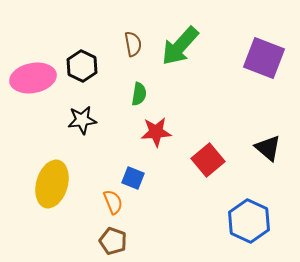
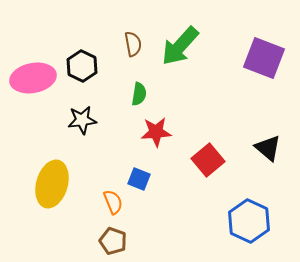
blue square: moved 6 px right, 1 px down
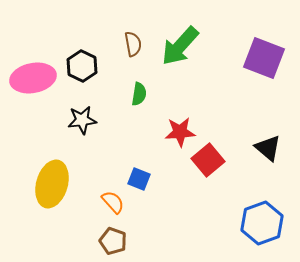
red star: moved 24 px right
orange semicircle: rotated 20 degrees counterclockwise
blue hexagon: moved 13 px right, 2 px down; rotated 15 degrees clockwise
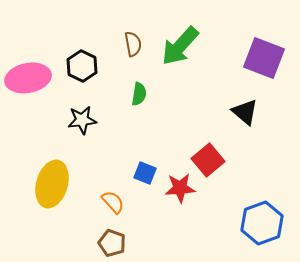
pink ellipse: moved 5 px left
red star: moved 56 px down
black triangle: moved 23 px left, 36 px up
blue square: moved 6 px right, 6 px up
brown pentagon: moved 1 px left, 2 px down
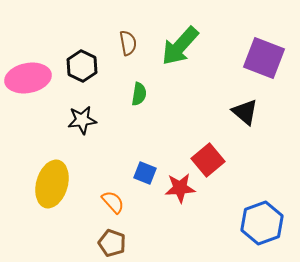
brown semicircle: moved 5 px left, 1 px up
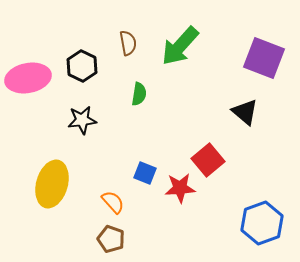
brown pentagon: moved 1 px left, 4 px up
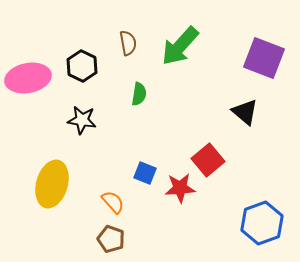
black star: rotated 16 degrees clockwise
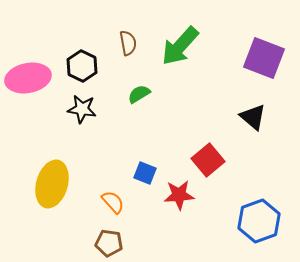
green semicircle: rotated 130 degrees counterclockwise
black triangle: moved 8 px right, 5 px down
black star: moved 11 px up
red star: moved 1 px left, 7 px down
blue hexagon: moved 3 px left, 2 px up
brown pentagon: moved 2 px left, 4 px down; rotated 12 degrees counterclockwise
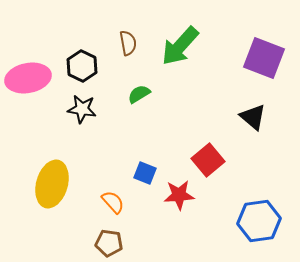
blue hexagon: rotated 12 degrees clockwise
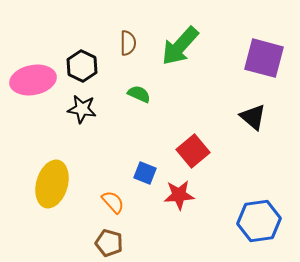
brown semicircle: rotated 10 degrees clockwise
purple square: rotated 6 degrees counterclockwise
pink ellipse: moved 5 px right, 2 px down
green semicircle: rotated 55 degrees clockwise
red square: moved 15 px left, 9 px up
brown pentagon: rotated 8 degrees clockwise
